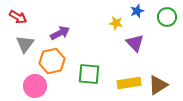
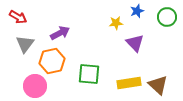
yellow star: rotated 16 degrees counterclockwise
brown triangle: rotated 45 degrees counterclockwise
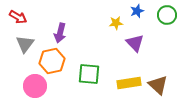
green circle: moved 2 px up
purple arrow: rotated 132 degrees clockwise
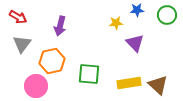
blue star: moved 1 px up; rotated 16 degrees clockwise
purple arrow: moved 7 px up
gray triangle: moved 3 px left
pink circle: moved 1 px right
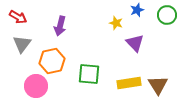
blue star: rotated 16 degrees counterclockwise
yellow star: rotated 24 degrees clockwise
brown triangle: rotated 15 degrees clockwise
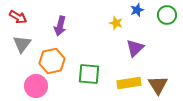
purple triangle: moved 5 px down; rotated 30 degrees clockwise
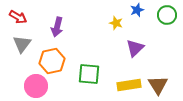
purple arrow: moved 3 px left, 1 px down
yellow rectangle: moved 2 px down
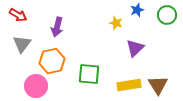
red arrow: moved 2 px up
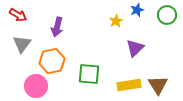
yellow star: moved 2 px up; rotated 24 degrees clockwise
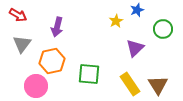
green circle: moved 4 px left, 14 px down
yellow rectangle: moved 1 px right, 1 px up; rotated 65 degrees clockwise
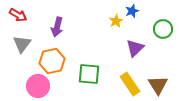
blue star: moved 5 px left, 1 px down
pink circle: moved 2 px right
